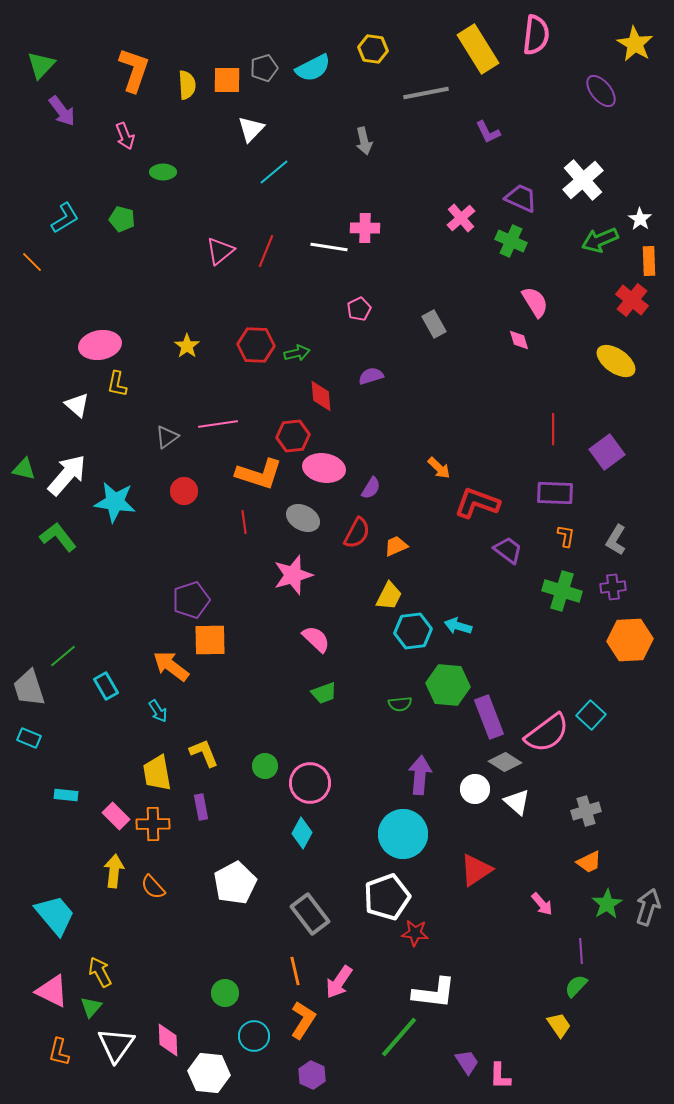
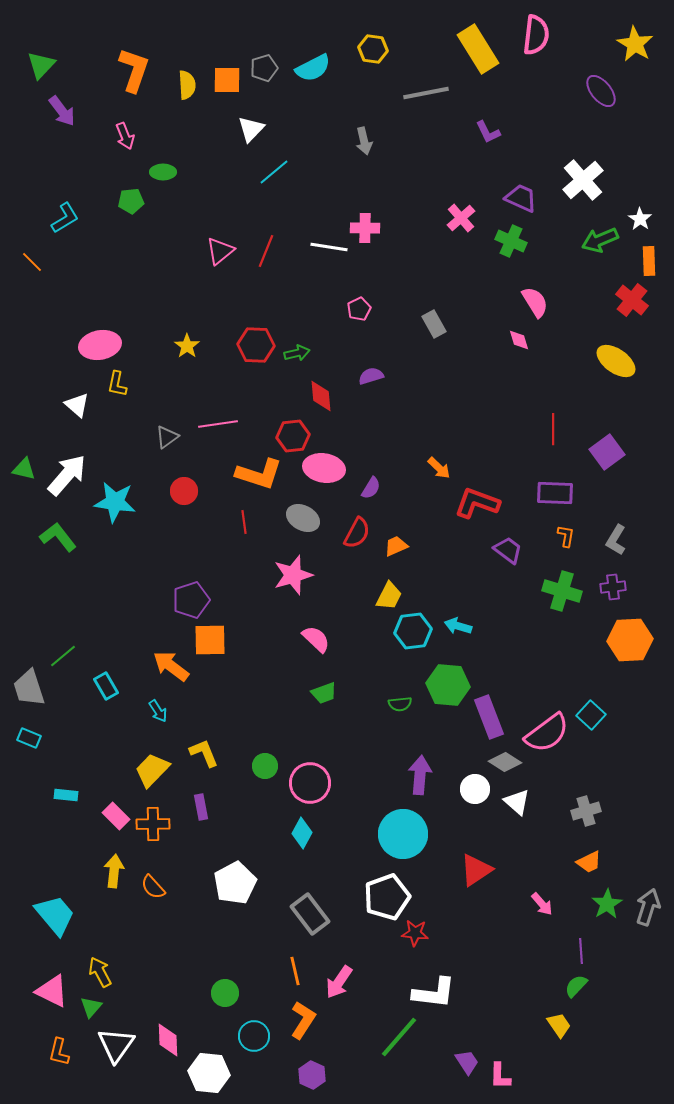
green pentagon at (122, 219): moved 9 px right, 18 px up; rotated 20 degrees counterclockwise
yellow trapezoid at (157, 773): moved 5 px left, 3 px up; rotated 54 degrees clockwise
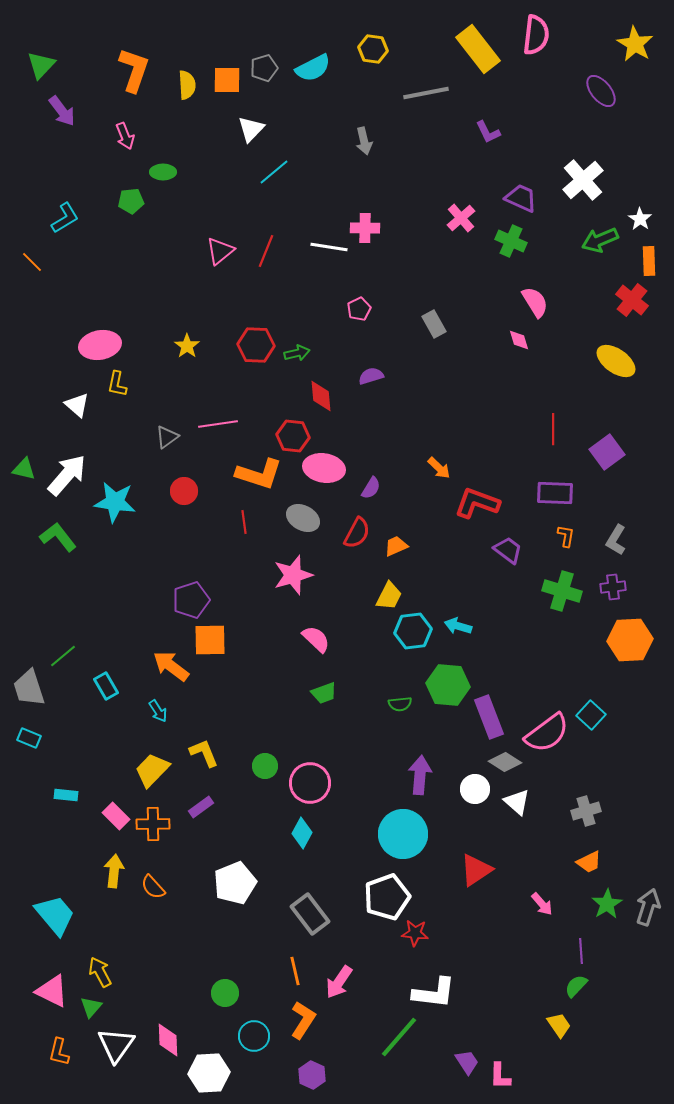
yellow rectangle at (478, 49): rotated 6 degrees counterclockwise
red hexagon at (293, 436): rotated 12 degrees clockwise
purple rectangle at (201, 807): rotated 65 degrees clockwise
white pentagon at (235, 883): rotated 6 degrees clockwise
white hexagon at (209, 1073): rotated 9 degrees counterclockwise
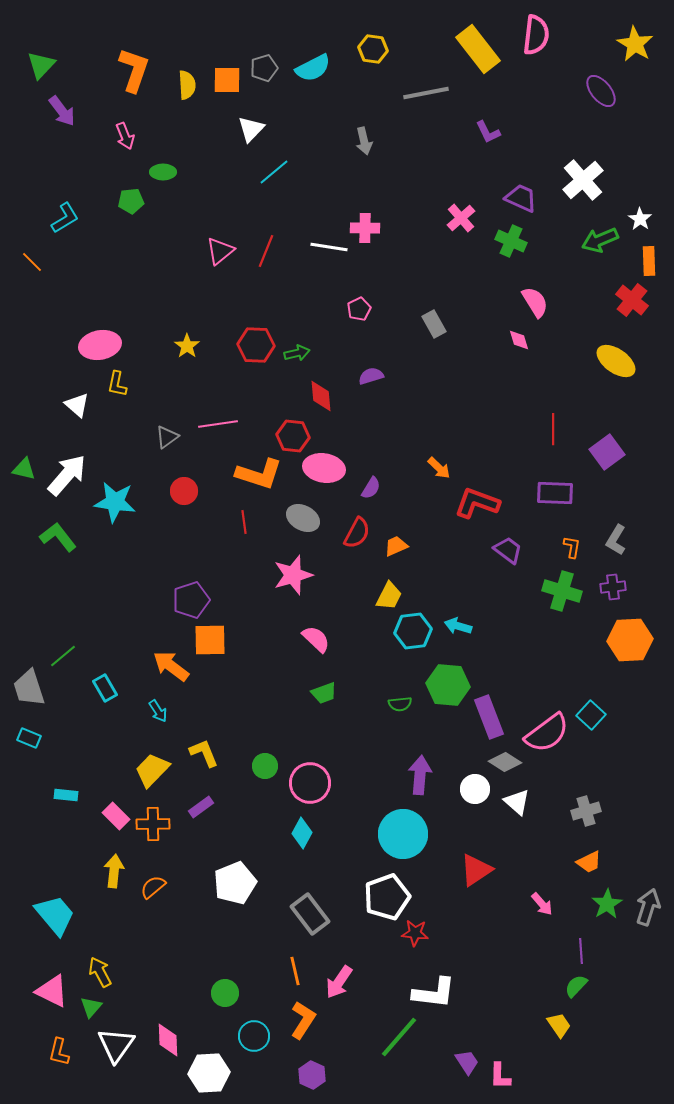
orange L-shape at (566, 536): moved 6 px right, 11 px down
cyan rectangle at (106, 686): moved 1 px left, 2 px down
orange semicircle at (153, 887): rotated 92 degrees clockwise
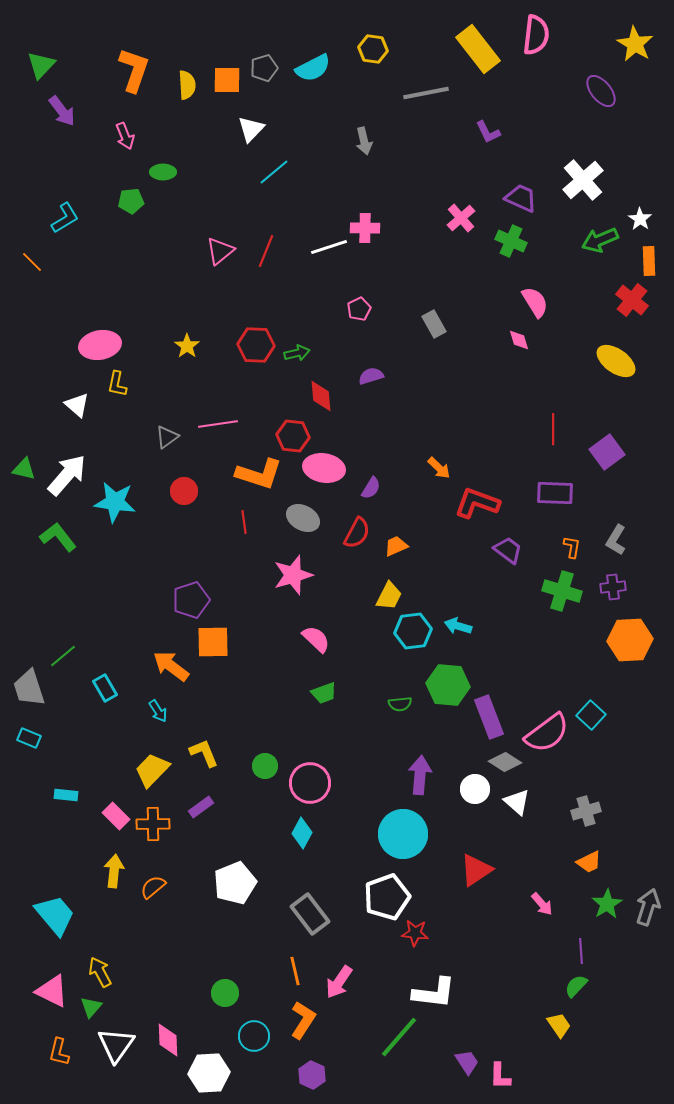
white line at (329, 247): rotated 27 degrees counterclockwise
orange square at (210, 640): moved 3 px right, 2 px down
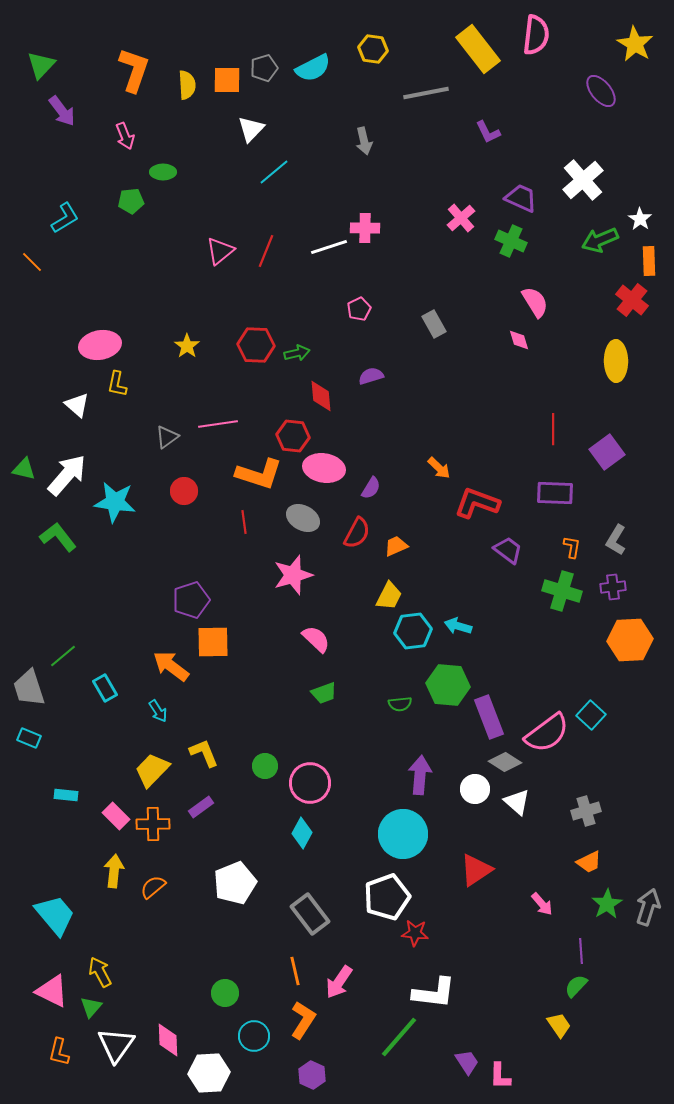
yellow ellipse at (616, 361): rotated 54 degrees clockwise
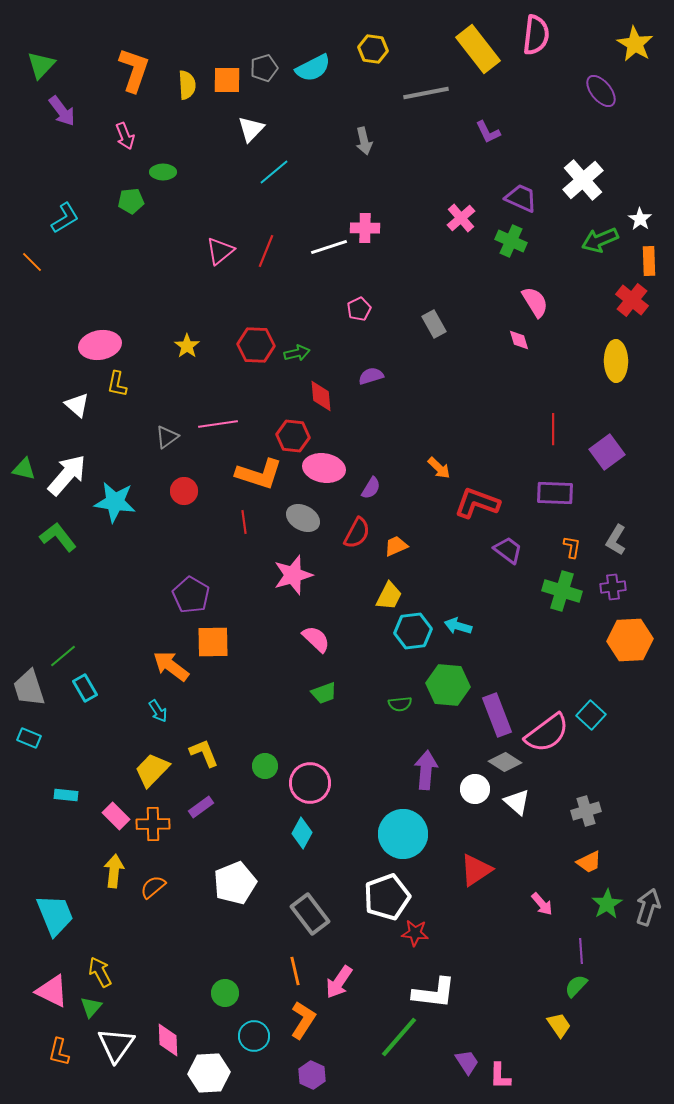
purple pentagon at (191, 600): moved 5 px up; rotated 24 degrees counterclockwise
cyan rectangle at (105, 688): moved 20 px left
purple rectangle at (489, 717): moved 8 px right, 2 px up
purple arrow at (420, 775): moved 6 px right, 5 px up
cyan trapezoid at (55, 915): rotated 18 degrees clockwise
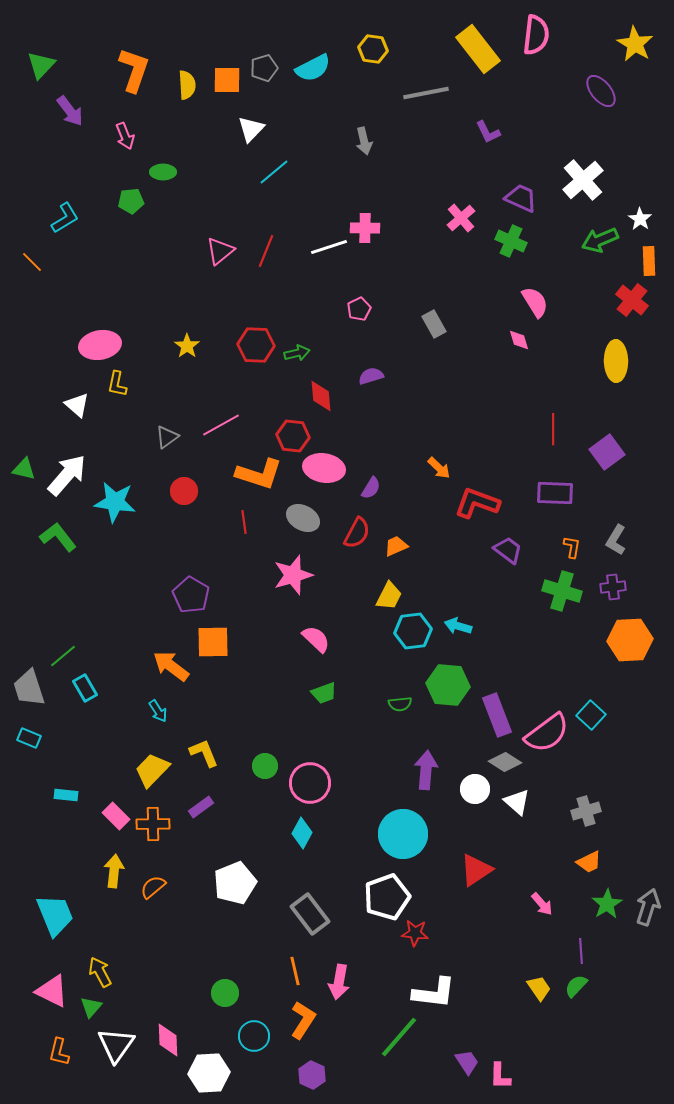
purple arrow at (62, 111): moved 8 px right
pink line at (218, 424): moved 3 px right, 1 px down; rotated 21 degrees counterclockwise
pink arrow at (339, 982): rotated 24 degrees counterclockwise
yellow trapezoid at (559, 1025): moved 20 px left, 37 px up
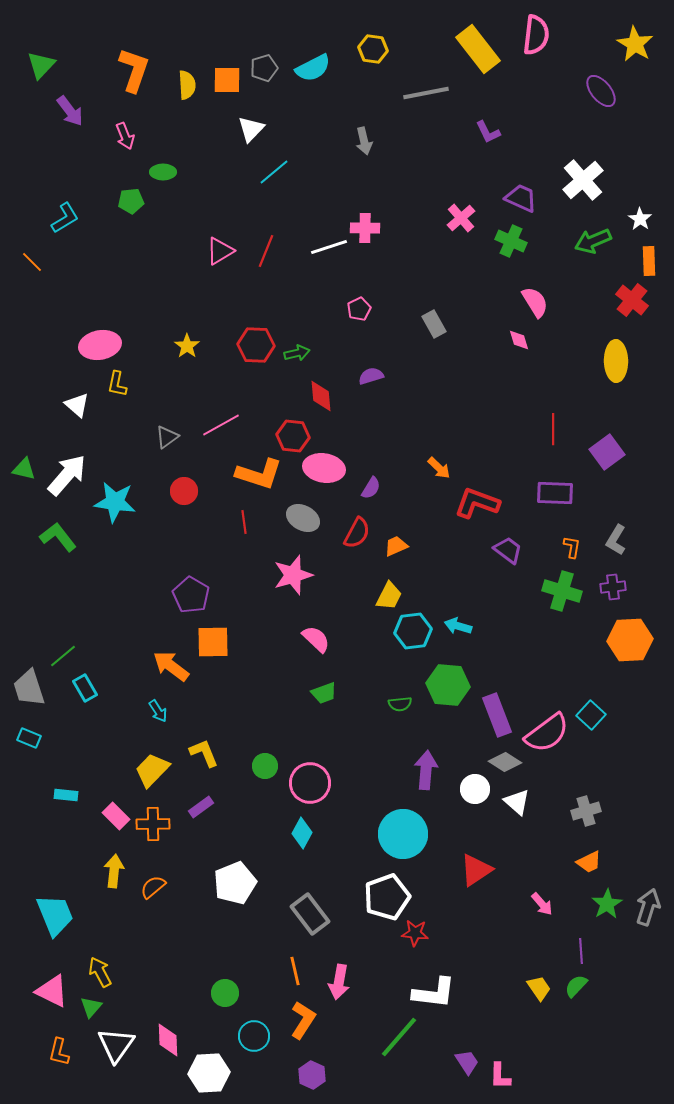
green arrow at (600, 240): moved 7 px left, 1 px down
pink triangle at (220, 251): rotated 8 degrees clockwise
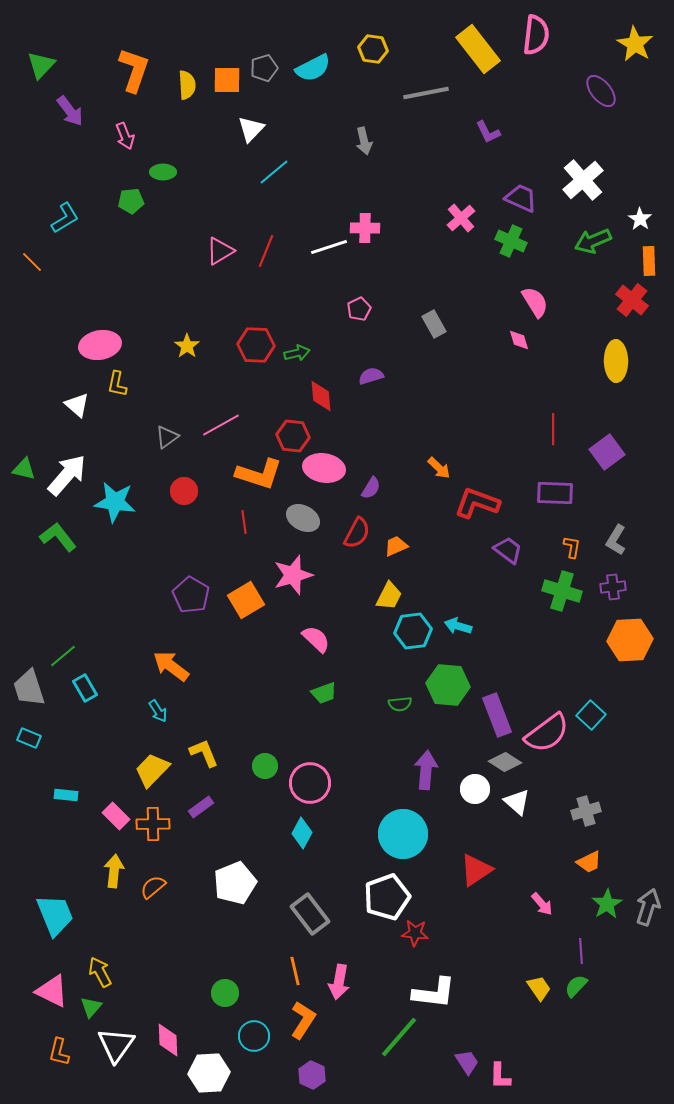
orange square at (213, 642): moved 33 px right, 42 px up; rotated 30 degrees counterclockwise
